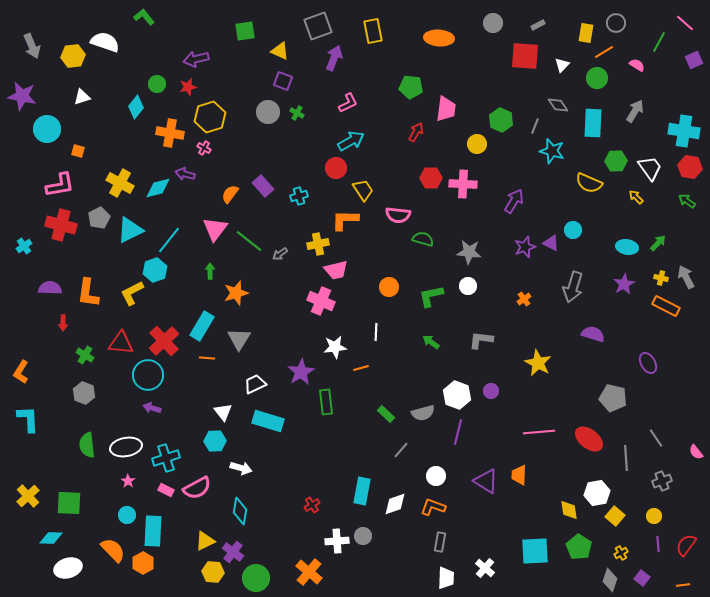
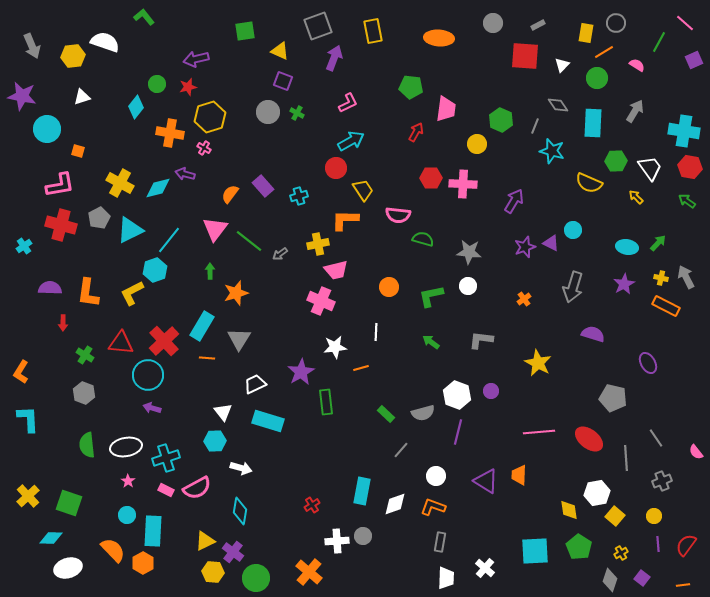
green square at (69, 503): rotated 16 degrees clockwise
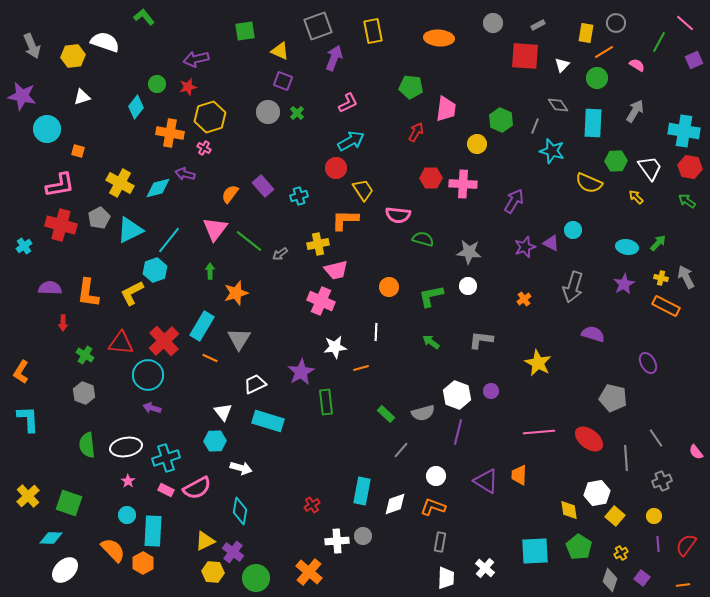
green cross at (297, 113): rotated 16 degrees clockwise
orange line at (207, 358): moved 3 px right; rotated 21 degrees clockwise
white ellipse at (68, 568): moved 3 px left, 2 px down; rotated 28 degrees counterclockwise
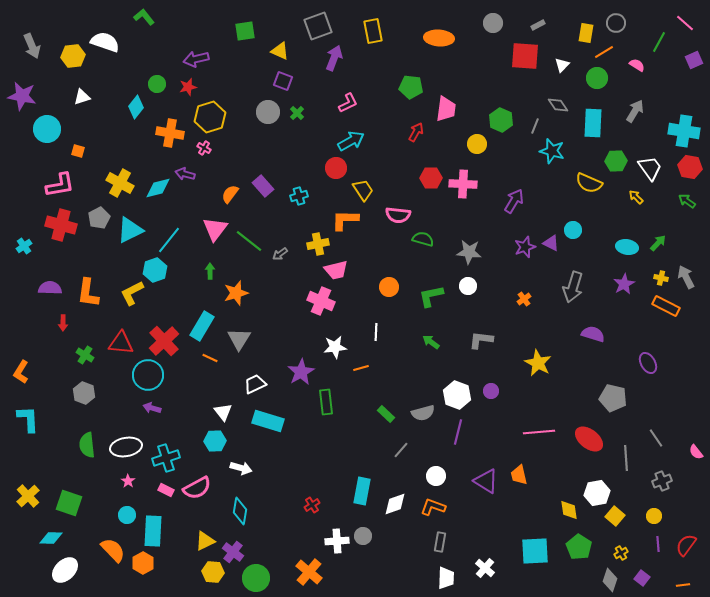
orange trapezoid at (519, 475): rotated 15 degrees counterclockwise
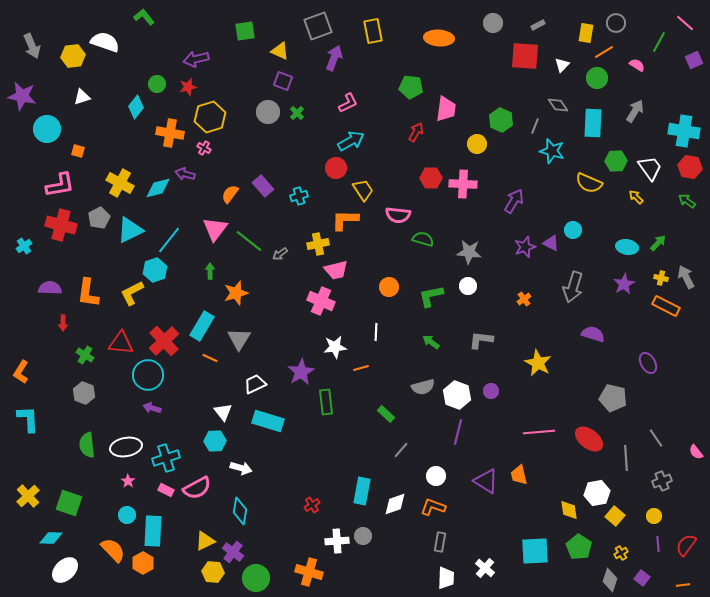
gray semicircle at (423, 413): moved 26 px up
orange cross at (309, 572): rotated 24 degrees counterclockwise
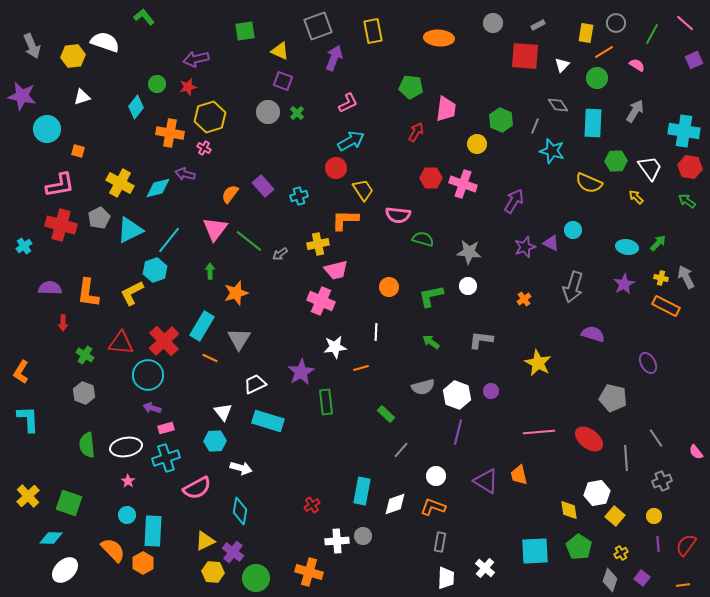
green line at (659, 42): moved 7 px left, 8 px up
pink cross at (463, 184): rotated 16 degrees clockwise
pink rectangle at (166, 490): moved 62 px up; rotated 42 degrees counterclockwise
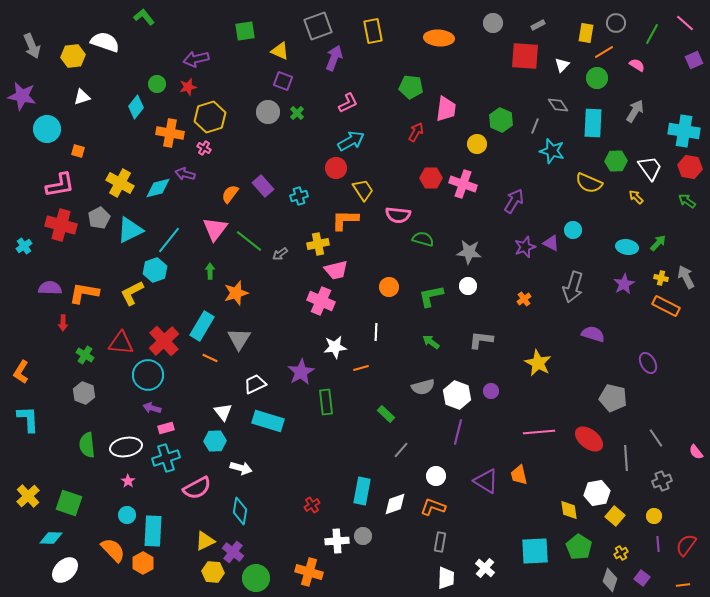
orange L-shape at (88, 293): moved 4 px left; rotated 92 degrees clockwise
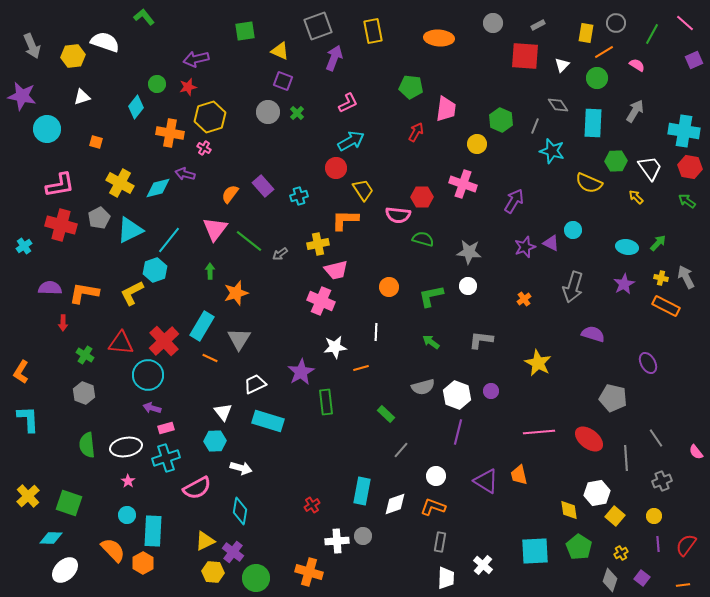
orange square at (78, 151): moved 18 px right, 9 px up
red hexagon at (431, 178): moved 9 px left, 19 px down
white cross at (485, 568): moved 2 px left, 3 px up
